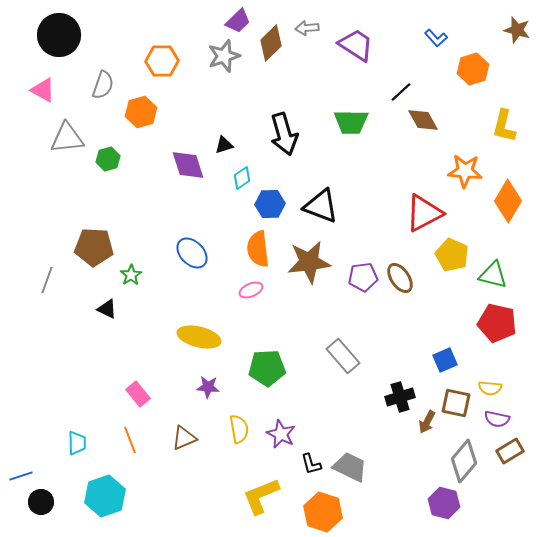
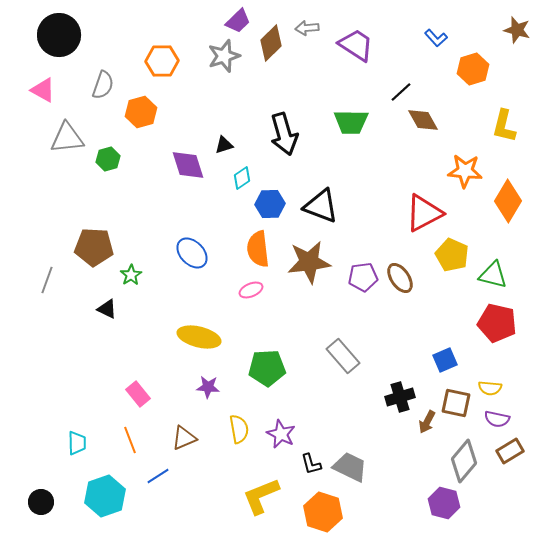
blue line at (21, 476): moved 137 px right; rotated 15 degrees counterclockwise
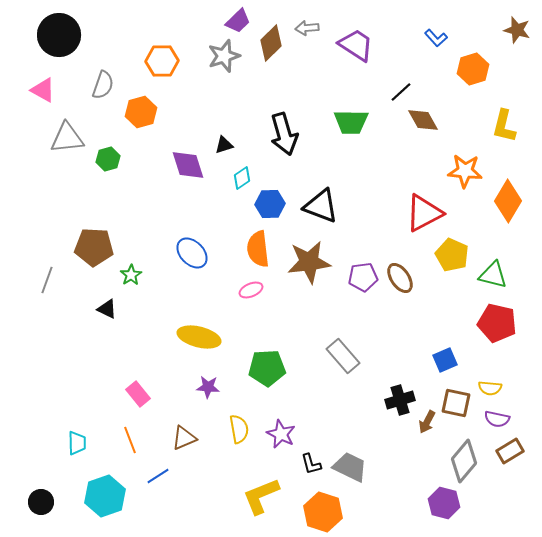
black cross at (400, 397): moved 3 px down
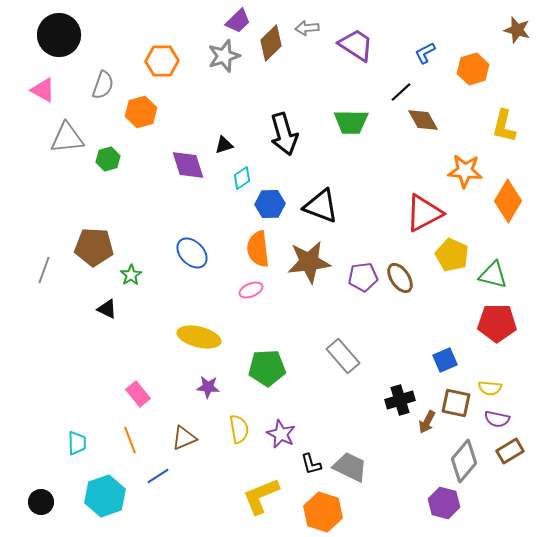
blue L-shape at (436, 38): moved 11 px left, 15 px down; rotated 105 degrees clockwise
gray line at (47, 280): moved 3 px left, 10 px up
red pentagon at (497, 323): rotated 12 degrees counterclockwise
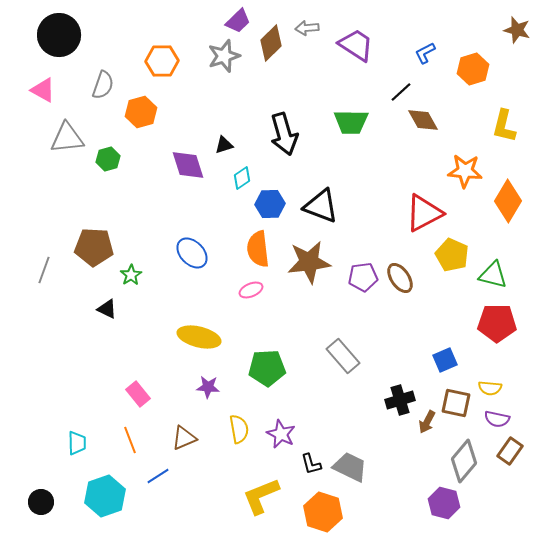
brown rectangle at (510, 451): rotated 24 degrees counterclockwise
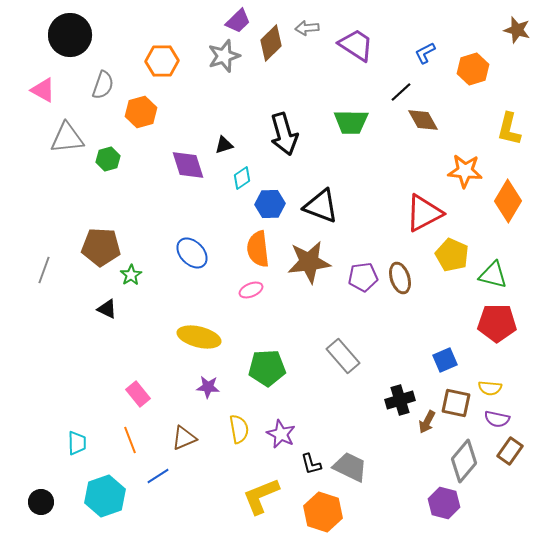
black circle at (59, 35): moved 11 px right
yellow L-shape at (504, 126): moved 5 px right, 3 px down
brown pentagon at (94, 247): moved 7 px right
brown ellipse at (400, 278): rotated 16 degrees clockwise
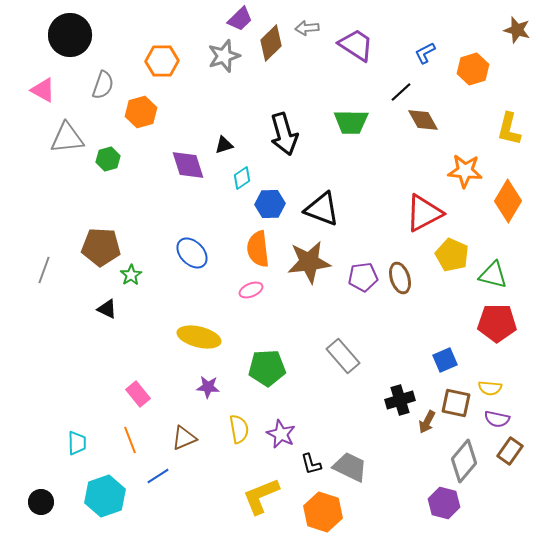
purple trapezoid at (238, 21): moved 2 px right, 2 px up
black triangle at (321, 206): moved 1 px right, 3 px down
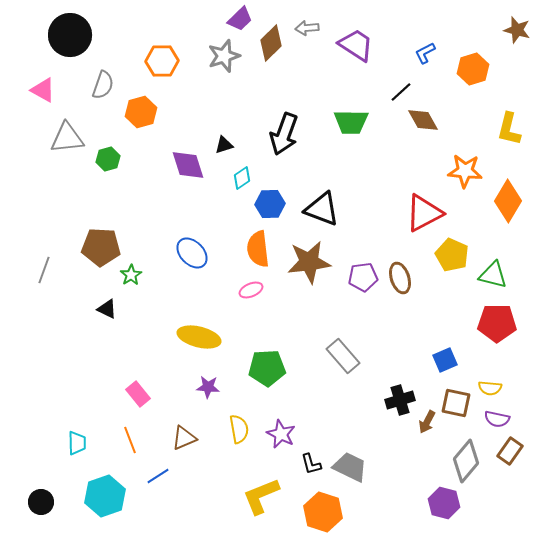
black arrow at (284, 134): rotated 36 degrees clockwise
gray diamond at (464, 461): moved 2 px right
